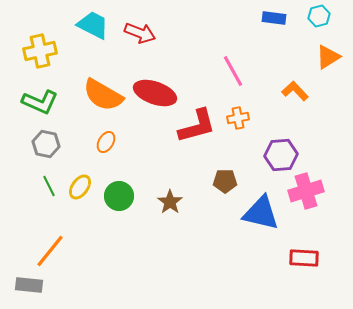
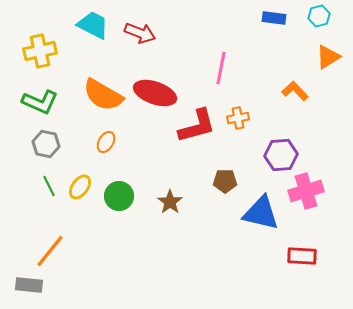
pink line: moved 12 px left, 3 px up; rotated 40 degrees clockwise
red rectangle: moved 2 px left, 2 px up
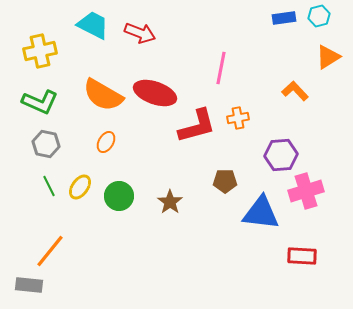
blue rectangle: moved 10 px right; rotated 15 degrees counterclockwise
blue triangle: rotated 6 degrees counterclockwise
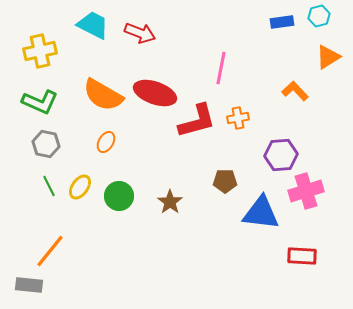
blue rectangle: moved 2 px left, 4 px down
red L-shape: moved 5 px up
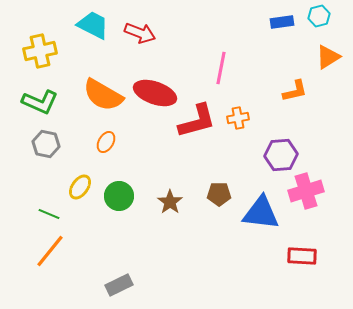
orange L-shape: rotated 120 degrees clockwise
brown pentagon: moved 6 px left, 13 px down
green line: moved 28 px down; rotated 40 degrees counterclockwise
gray rectangle: moved 90 px right; rotated 32 degrees counterclockwise
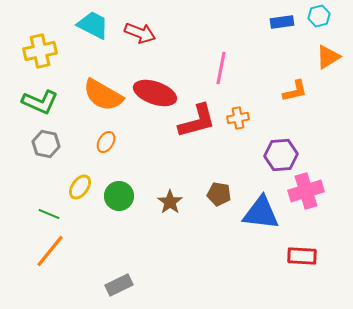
brown pentagon: rotated 10 degrees clockwise
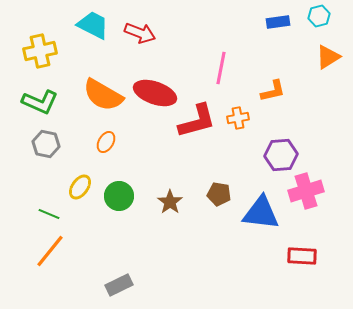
blue rectangle: moved 4 px left
orange L-shape: moved 22 px left
